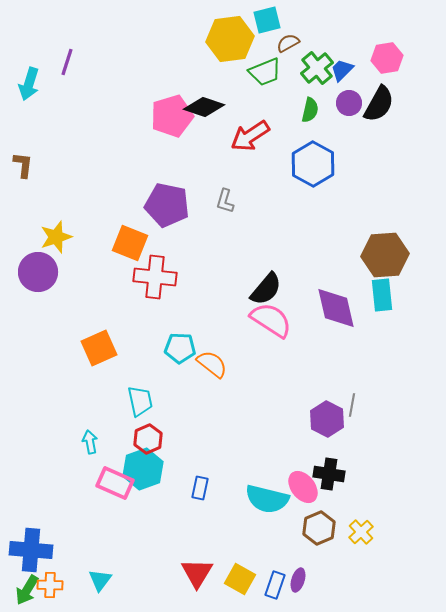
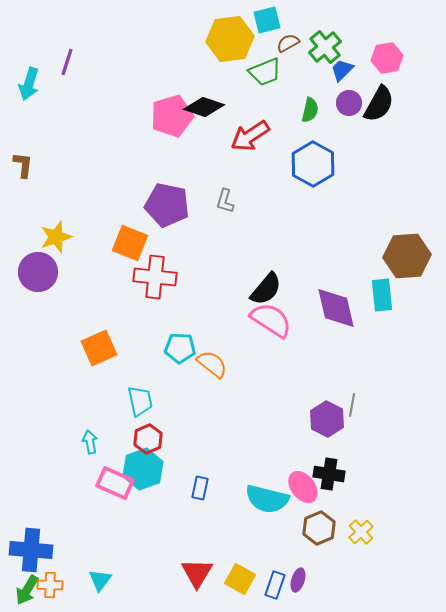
green cross at (317, 68): moved 8 px right, 21 px up
brown hexagon at (385, 255): moved 22 px right, 1 px down
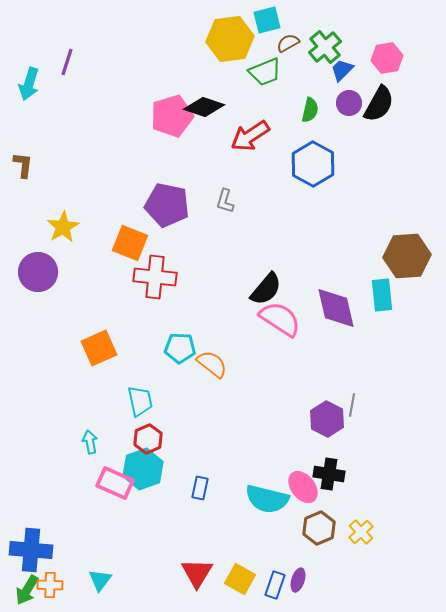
yellow star at (56, 237): moved 7 px right, 10 px up; rotated 12 degrees counterclockwise
pink semicircle at (271, 320): moved 9 px right, 1 px up
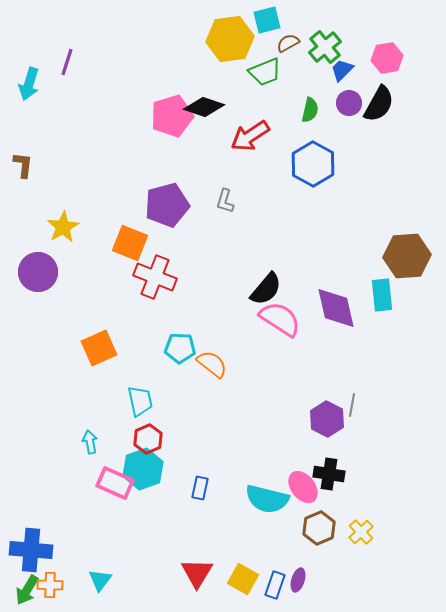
purple pentagon at (167, 205): rotated 27 degrees counterclockwise
red cross at (155, 277): rotated 15 degrees clockwise
yellow square at (240, 579): moved 3 px right
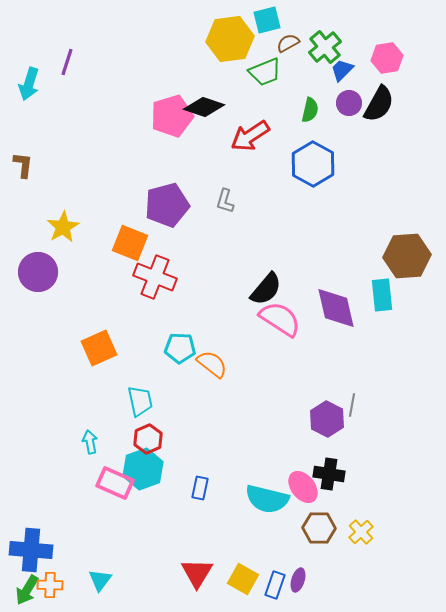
brown hexagon at (319, 528): rotated 24 degrees clockwise
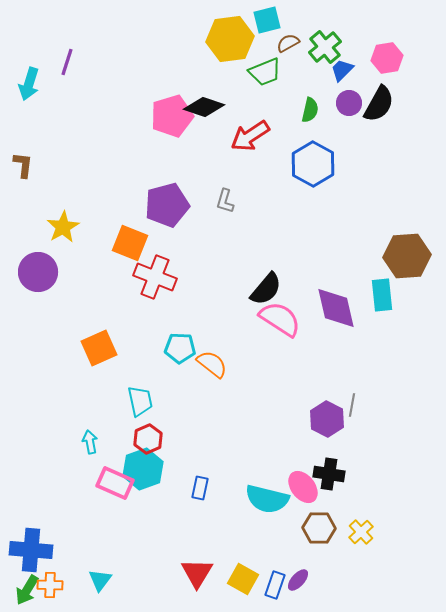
purple ellipse at (298, 580): rotated 25 degrees clockwise
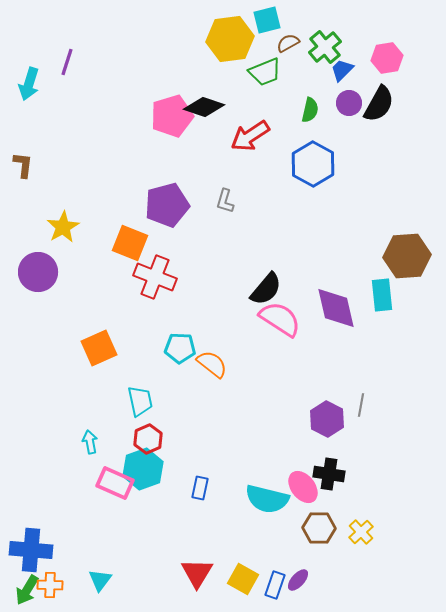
gray line at (352, 405): moved 9 px right
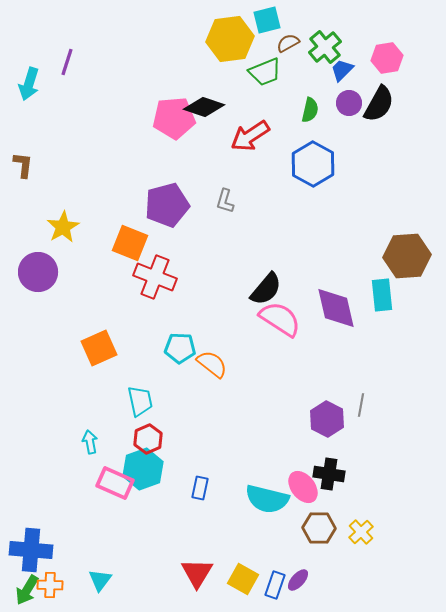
pink pentagon at (172, 116): moved 2 px right, 2 px down; rotated 12 degrees clockwise
